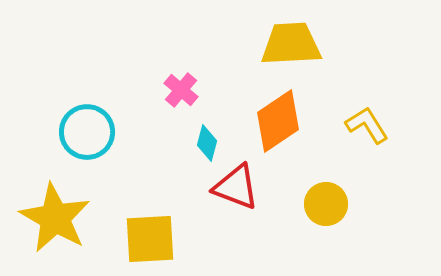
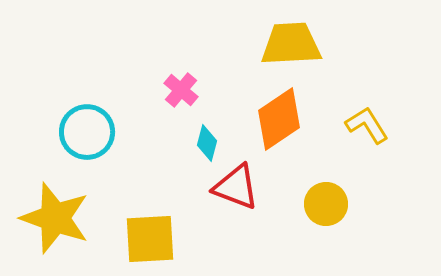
orange diamond: moved 1 px right, 2 px up
yellow star: rotated 10 degrees counterclockwise
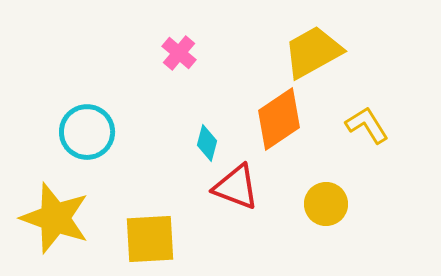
yellow trapezoid: moved 22 px right, 8 px down; rotated 26 degrees counterclockwise
pink cross: moved 2 px left, 37 px up
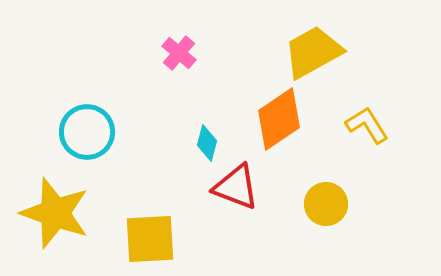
yellow star: moved 5 px up
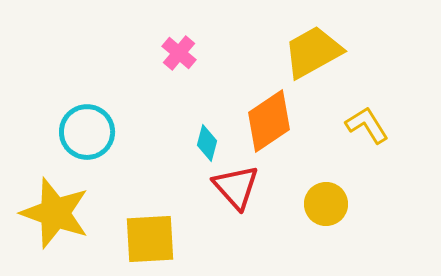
orange diamond: moved 10 px left, 2 px down
red triangle: rotated 27 degrees clockwise
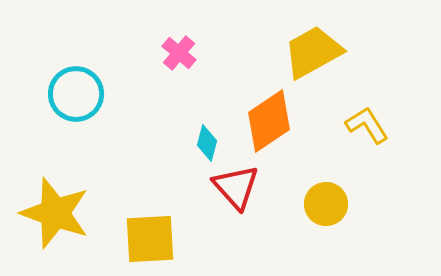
cyan circle: moved 11 px left, 38 px up
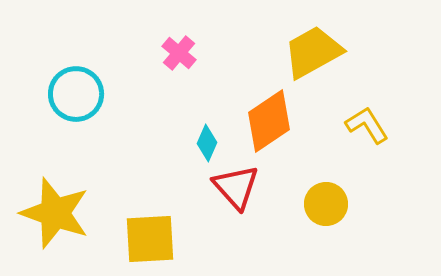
cyan diamond: rotated 9 degrees clockwise
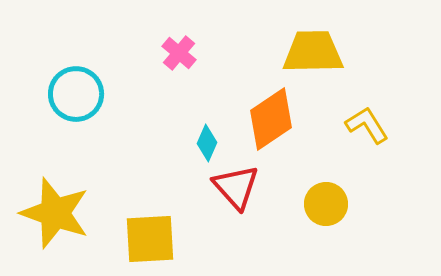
yellow trapezoid: rotated 28 degrees clockwise
orange diamond: moved 2 px right, 2 px up
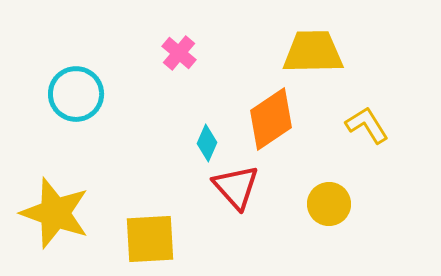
yellow circle: moved 3 px right
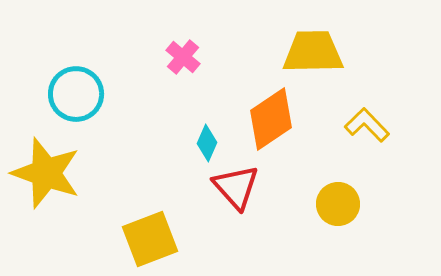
pink cross: moved 4 px right, 4 px down
yellow L-shape: rotated 12 degrees counterclockwise
yellow circle: moved 9 px right
yellow star: moved 9 px left, 40 px up
yellow square: rotated 18 degrees counterclockwise
